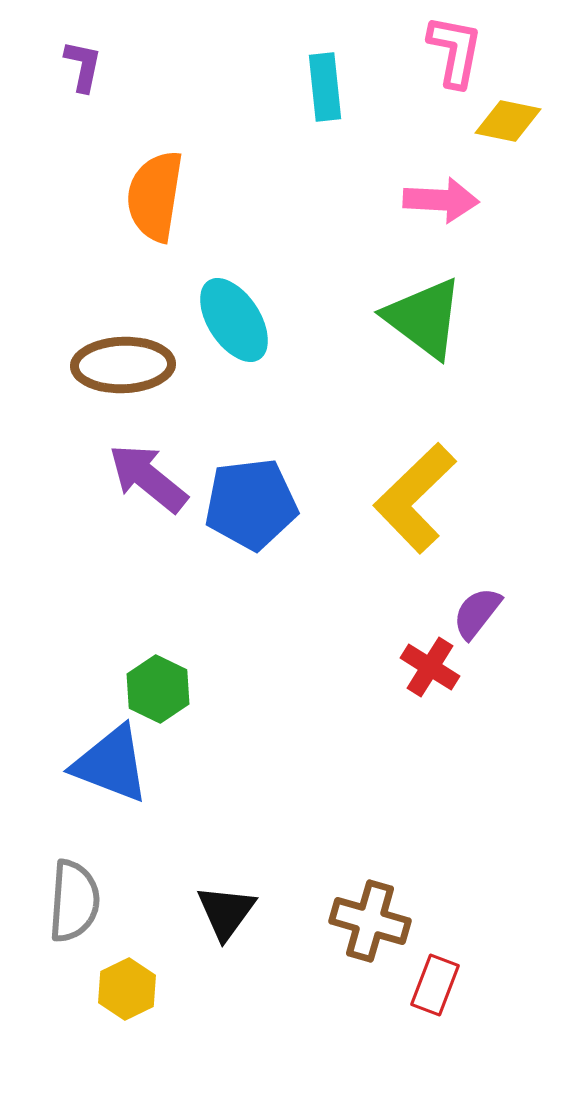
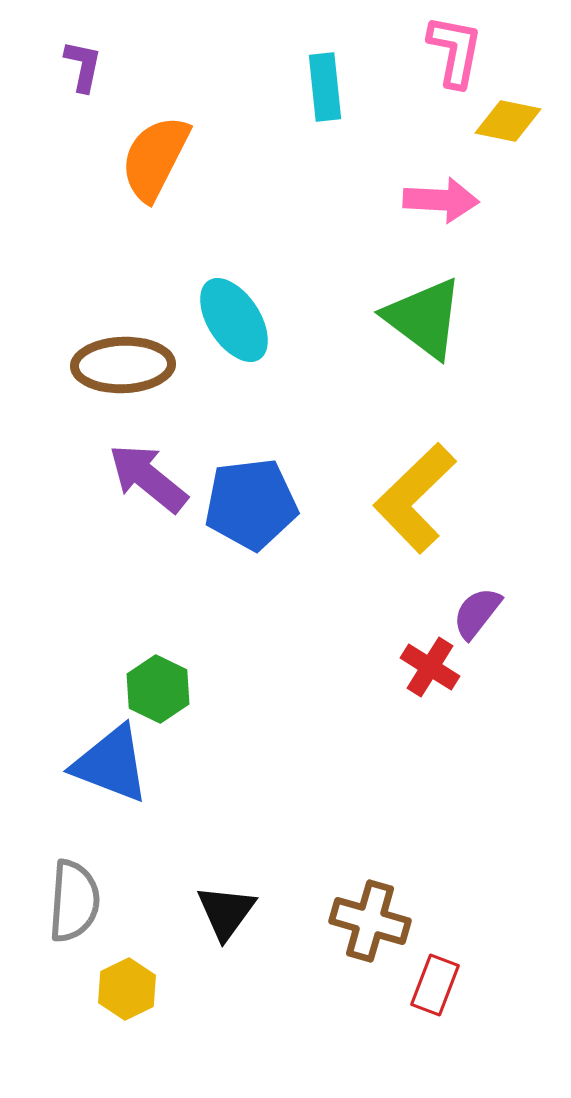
orange semicircle: moved 38 px up; rotated 18 degrees clockwise
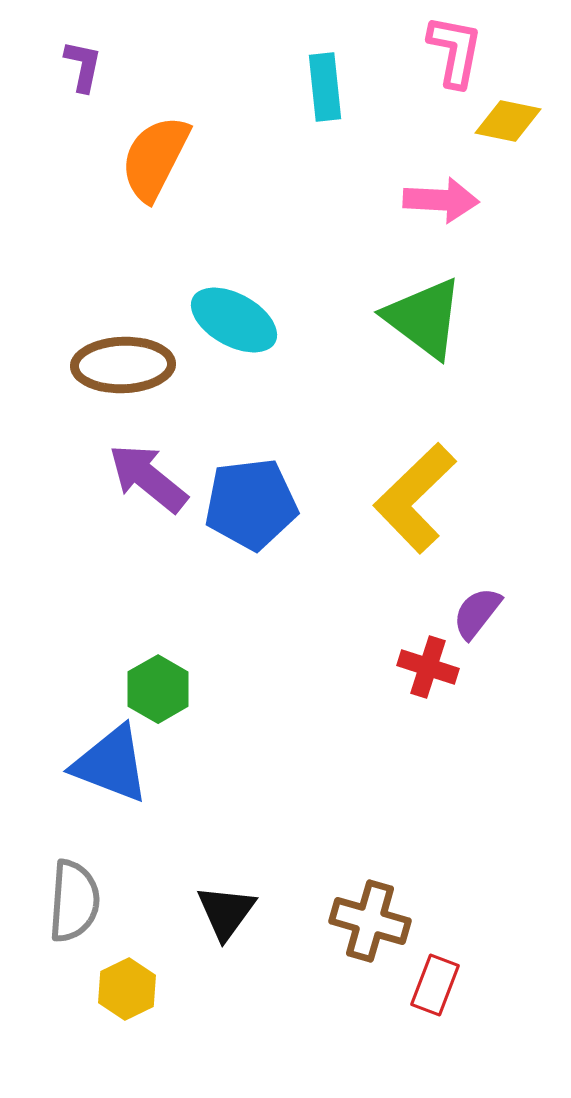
cyan ellipse: rotated 28 degrees counterclockwise
red cross: moved 2 px left; rotated 14 degrees counterclockwise
green hexagon: rotated 4 degrees clockwise
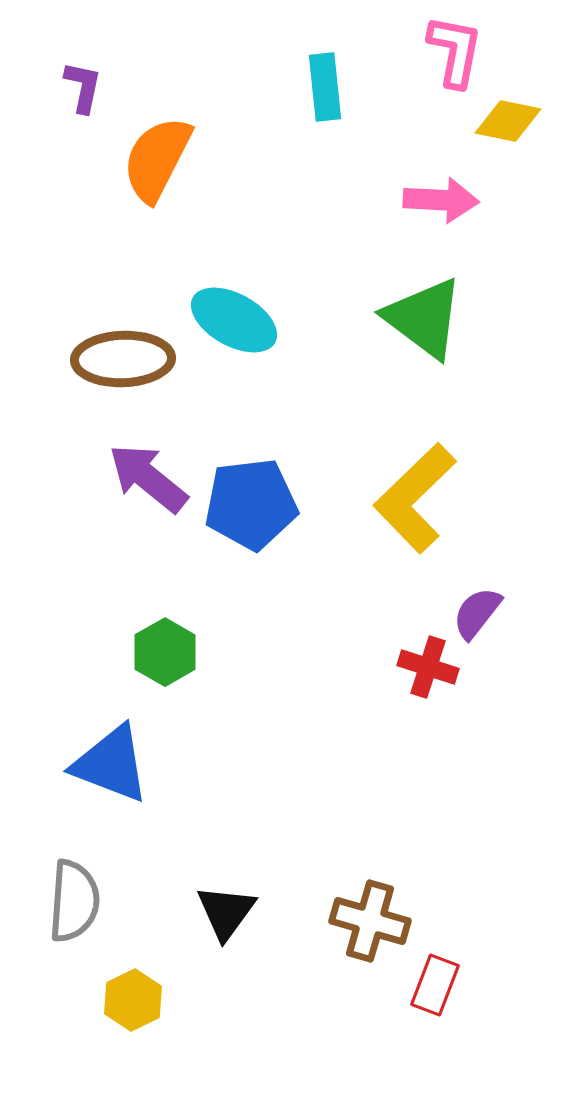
purple L-shape: moved 21 px down
orange semicircle: moved 2 px right, 1 px down
brown ellipse: moved 6 px up
green hexagon: moved 7 px right, 37 px up
yellow hexagon: moved 6 px right, 11 px down
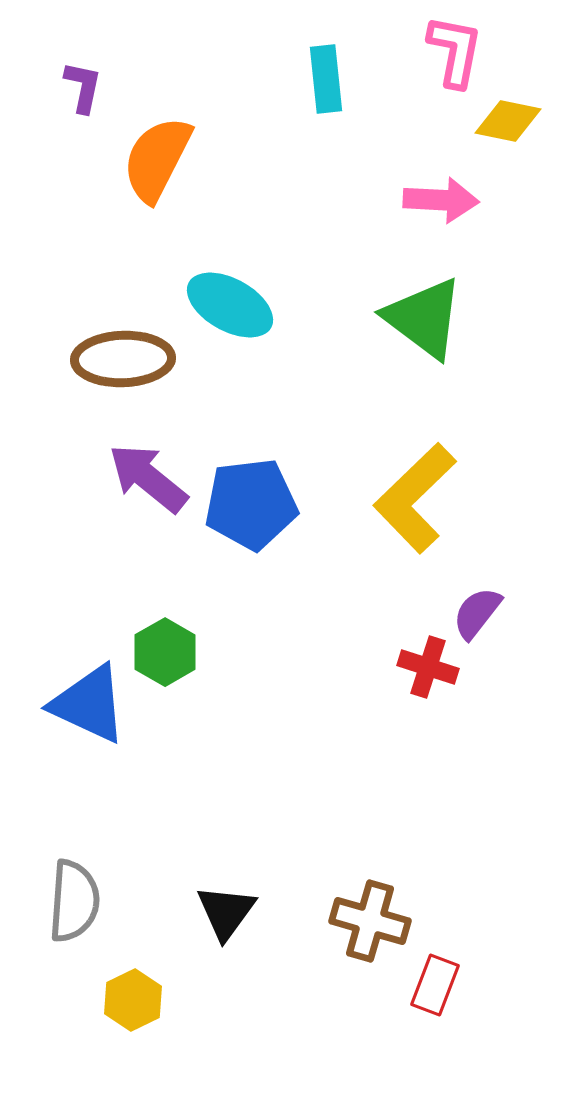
cyan rectangle: moved 1 px right, 8 px up
cyan ellipse: moved 4 px left, 15 px up
blue triangle: moved 22 px left, 60 px up; rotated 4 degrees clockwise
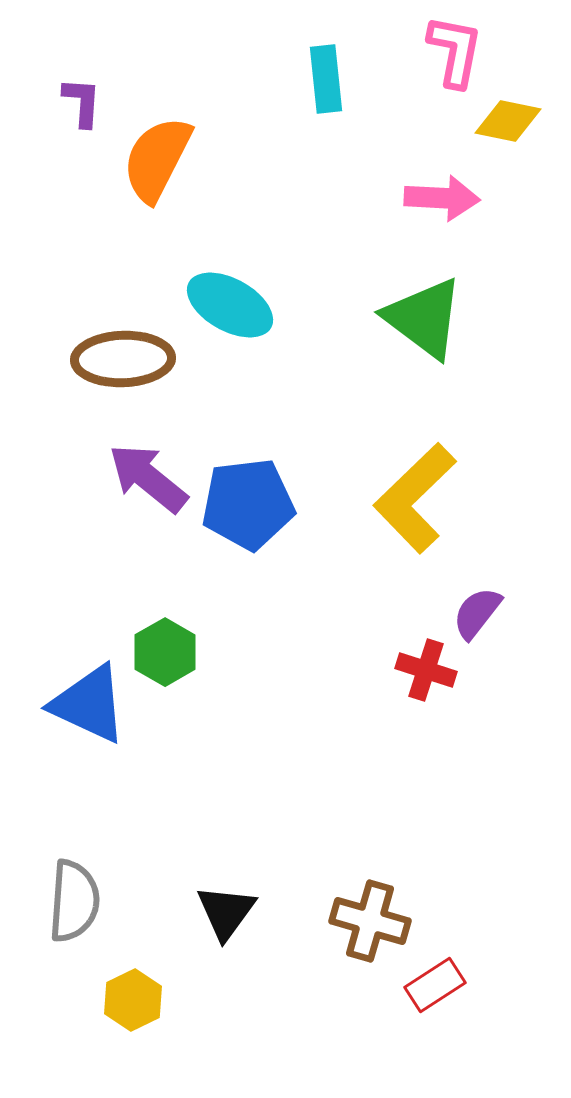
purple L-shape: moved 1 px left, 15 px down; rotated 8 degrees counterclockwise
pink arrow: moved 1 px right, 2 px up
blue pentagon: moved 3 px left
red cross: moved 2 px left, 3 px down
red rectangle: rotated 36 degrees clockwise
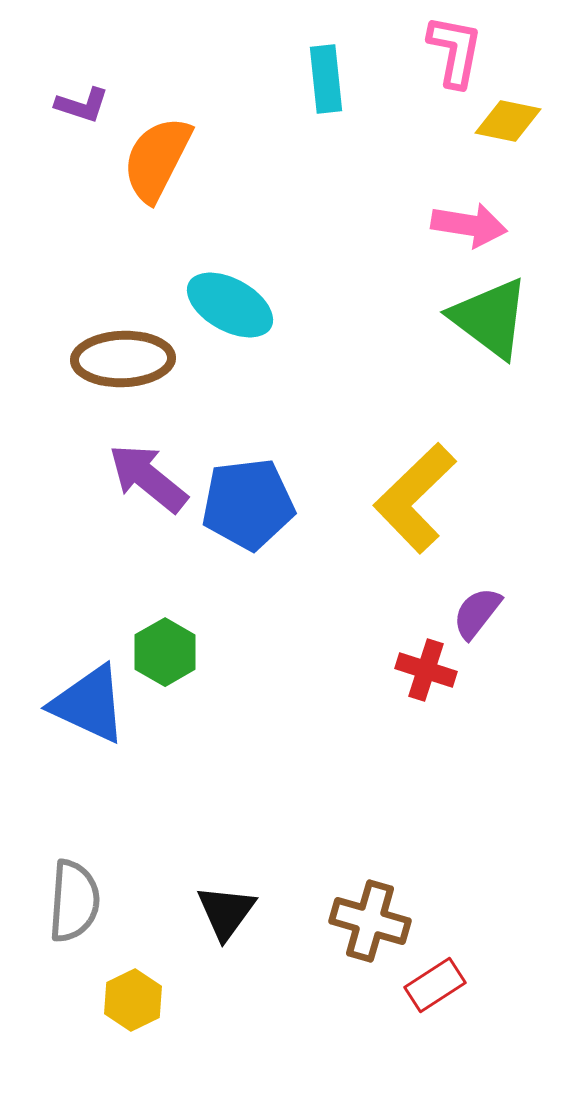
purple L-shape: moved 3 px down; rotated 104 degrees clockwise
pink arrow: moved 27 px right, 27 px down; rotated 6 degrees clockwise
green triangle: moved 66 px right
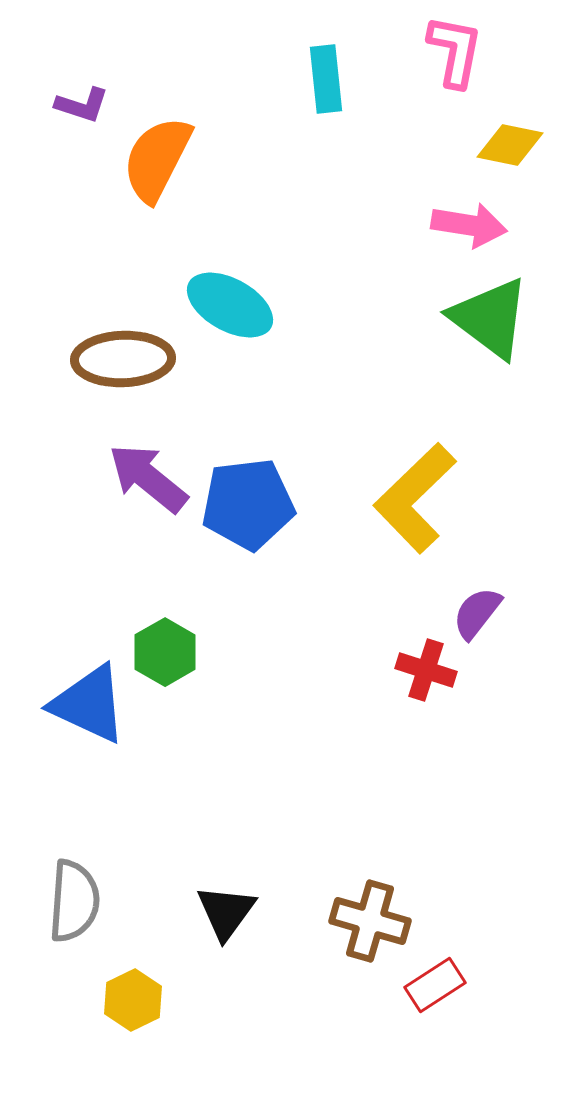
yellow diamond: moved 2 px right, 24 px down
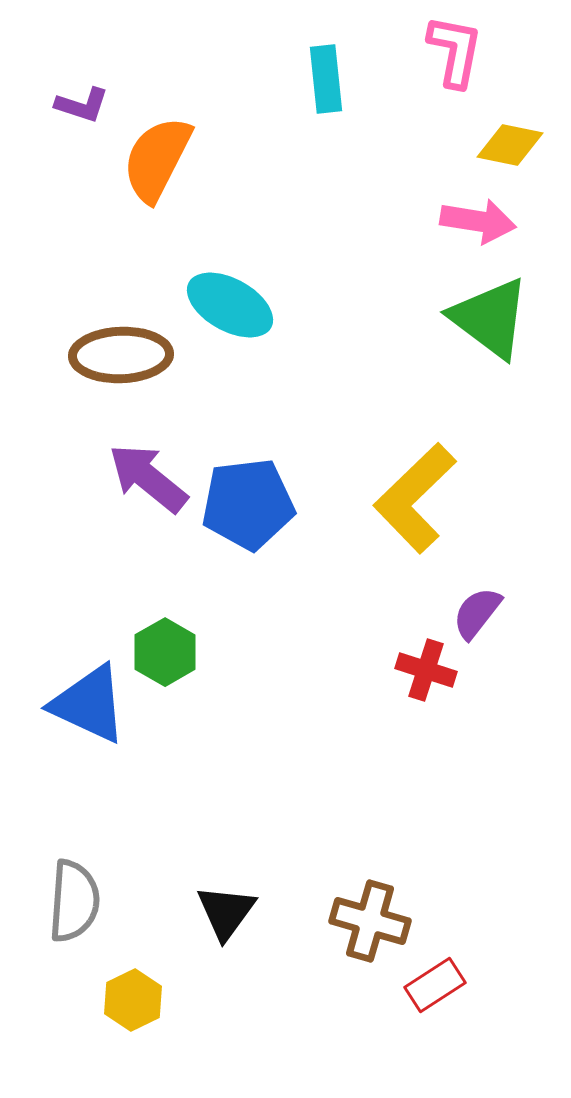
pink arrow: moved 9 px right, 4 px up
brown ellipse: moved 2 px left, 4 px up
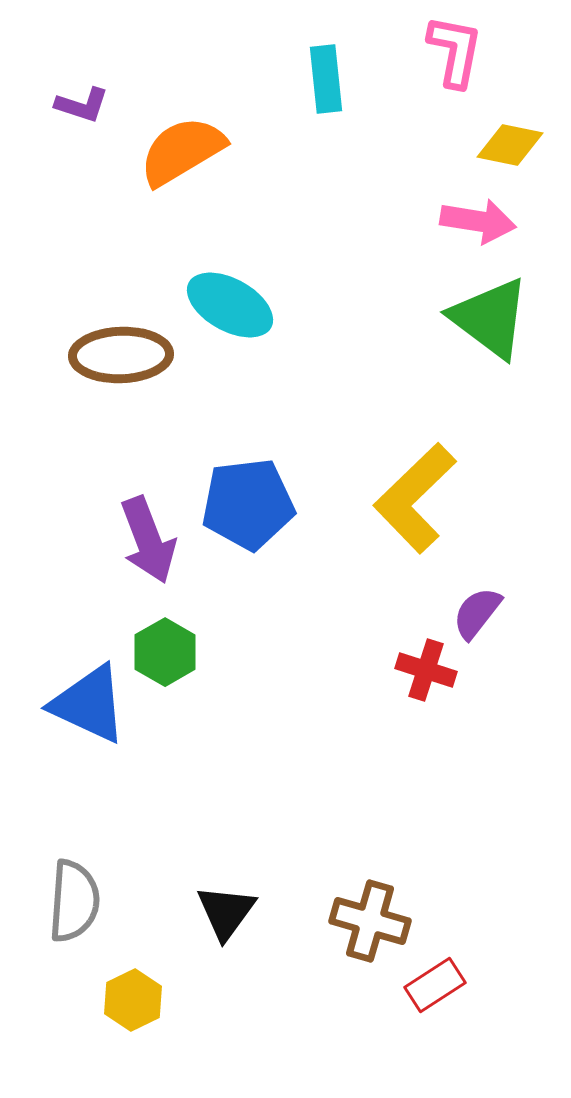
orange semicircle: moved 25 px right, 8 px up; rotated 32 degrees clockwise
purple arrow: moved 62 px down; rotated 150 degrees counterclockwise
